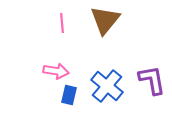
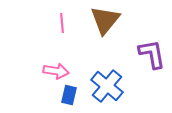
purple L-shape: moved 26 px up
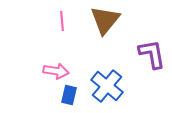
pink line: moved 2 px up
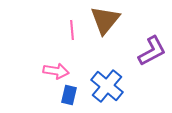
pink line: moved 10 px right, 9 px down
purple L-shape: moved 3 px up; rotated 72 degrees clockwise
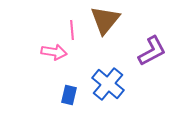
pink arrow: moved 2 px left, 19 px up
blue cross: moved 1 px right, 2 px up
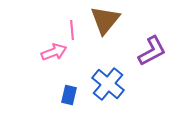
pink arrow: rotated 30 degrees counterclockwise
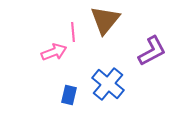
pink line: moved 1 px right, 2 px down
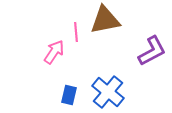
brown triangle: rotated 40 degrees clockwise
pink line: moved 3 px right
pink arrow: rotated 35 degrees counterclockwise
blue cross: moved 8 px down
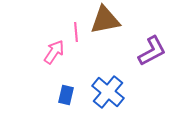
blue rectangle: moved 3 px left
